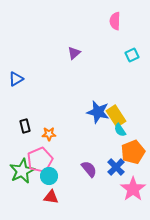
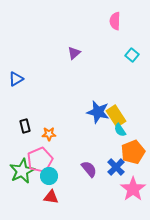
cyan square: rotated 24 degrees counterclockwise
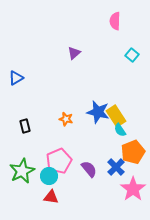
blue triangle: moved 1 px up
orange star: moved 17 px right, 15 px up; rotated 16 degrees clockwise
pink pentagon: moved 19 px right, 1 px down
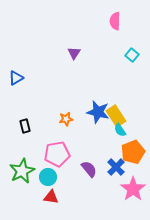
purple triangle: rotated 16 degrees counterclockwise
orange star: rotated 24 degrees counterclockwise
pink pentagon: moved 2 px left, 7 px up; rotated 15 degrees clockwise
cyan circle: moved 1 px left, 1 px down
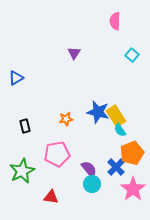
orange pentagon: moved 1 px left, 1 px down
cyan circle: moved 44 px right, 7 px down
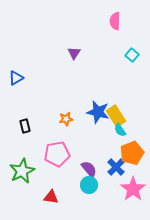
cyan circle: moved 3 px left, 1 px down
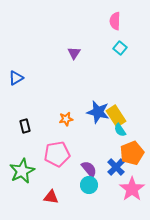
cyan square: moved 12 px left, 7 px up
pink star: moved 1 px left
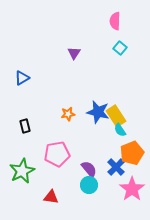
blue triangle: moved 6 px right
orange star: moved 2 px right, 5 px up
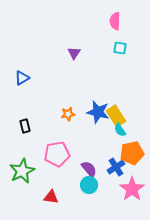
cyan square: rotated 32 degrees counterclockwise
orange pentagon: rotated 10 degrees clockwise
blue cross: rotated 12 degrees clockwise
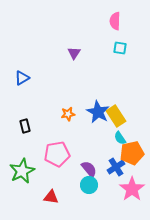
blue star: rotated 15 degrees clockwise
cyan semicircle: moved 8 px down
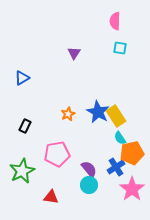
orange star: rotated 16 degrees counterclockwise
black rectangle: rotated 40 degrees clockwise
